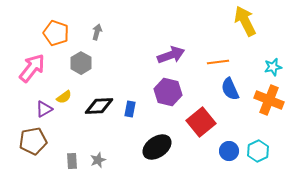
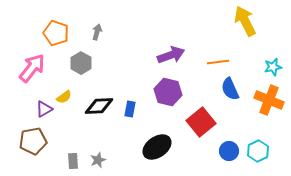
gray rectangle: moved 1 px right
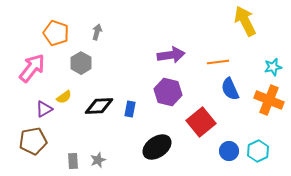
purple arrow: rotated 12 degrees clockwise
